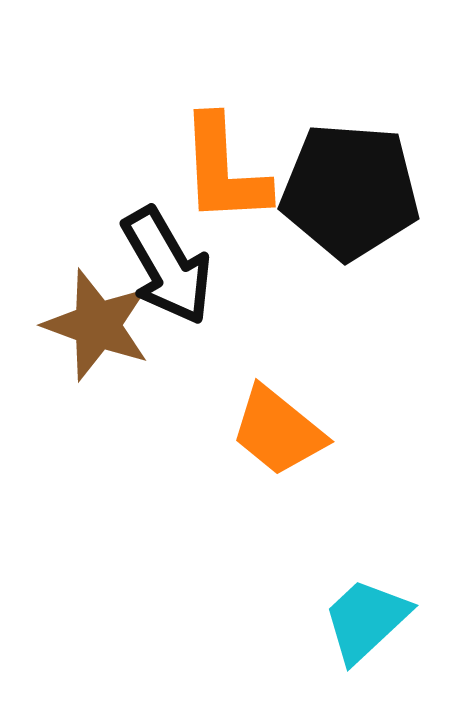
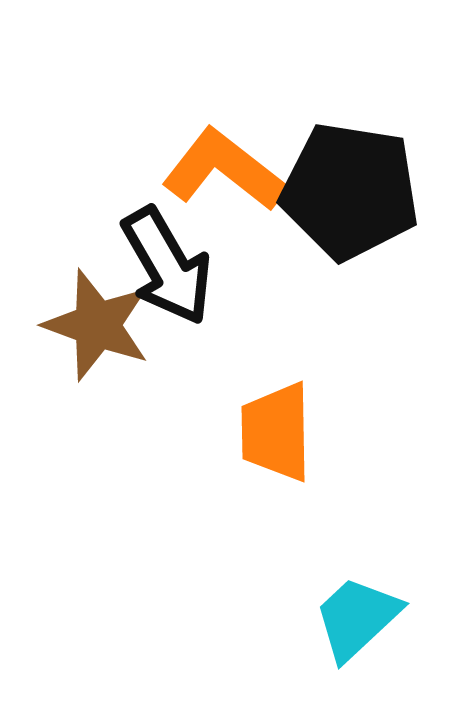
orange L-shape: rotated 131 degrees clockwise
black pentagon: rotated 5 degrees clockwise
orange trapezoid: moved 2 px left, 1 px down; rotated 50 degrees clockwise
cyan trapezoid: moved 9 px left, 2 px up
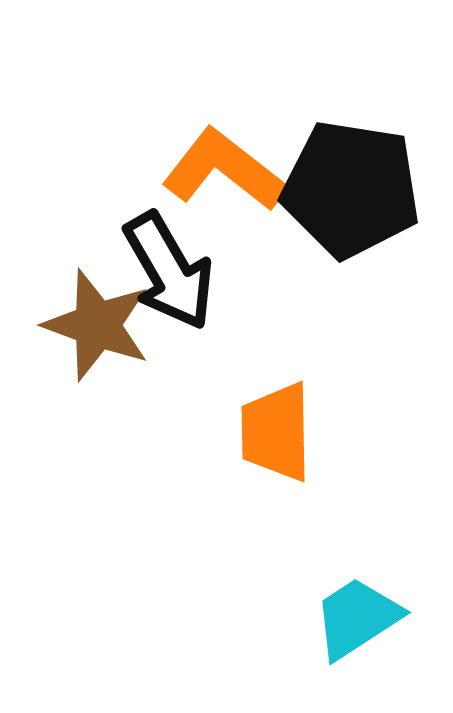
black pentagon: moved 1 px right, 2 px up
black arrow: moved 2 px right, 5 px down
cyan trapezoid: rotated 10 degrees clockwise
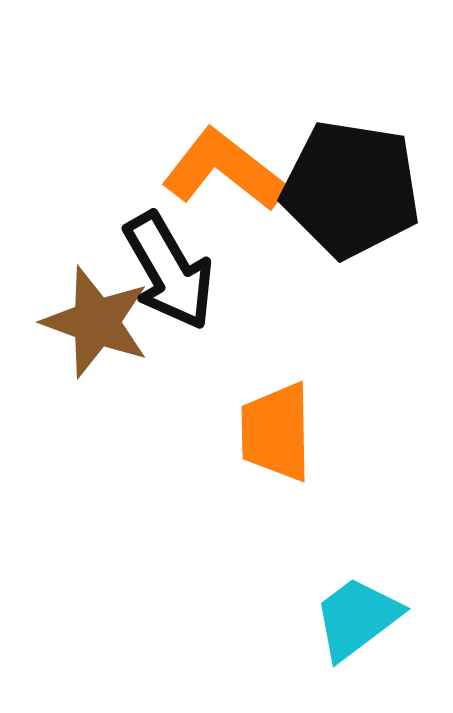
brown star: moved 1 px left, 3 px up
cyan trapezoid: rotated 4 degrees counterclockwise
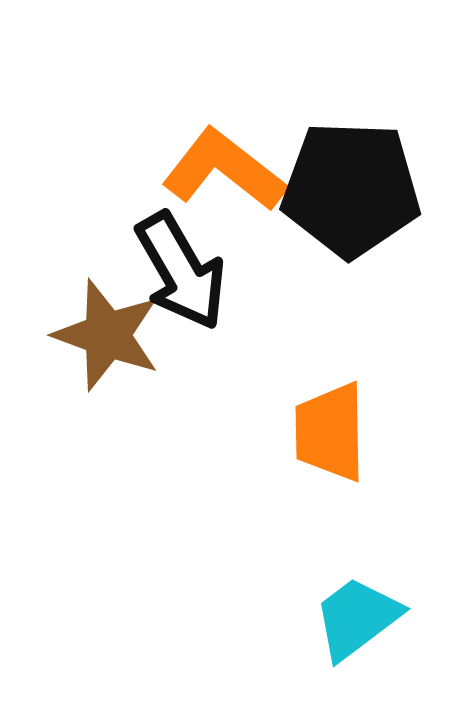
black pentagon: rotated 7 degrees counterclockwise
black arrow: moved 12 px right
brown star: moved 11 px right, 13 px down
orange trapezoid: moved 54 px right
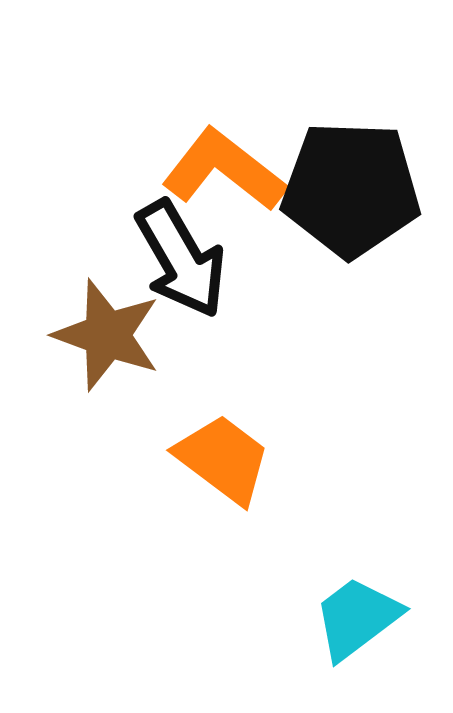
black arrow: moved 12 px up
orange trapezoid: moved 107 px left, 27 px down; rotated 128 degrees clockwise
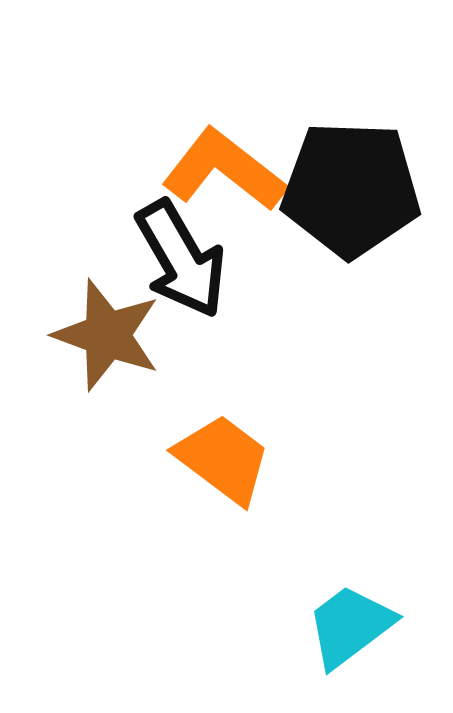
cyan trapezoid: moved 7 px left, 8 px down
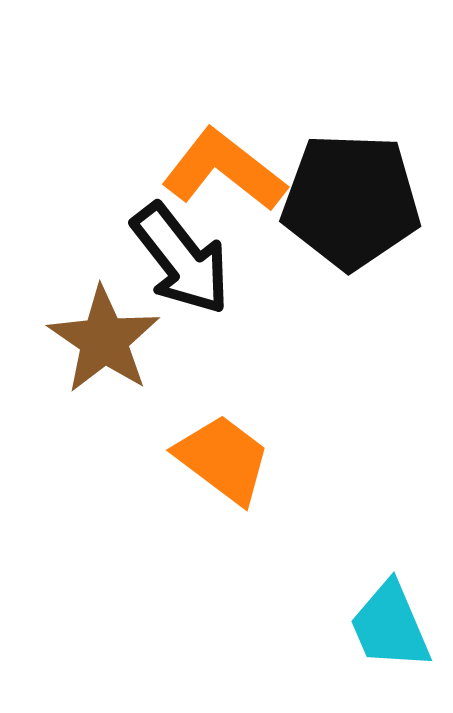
black pentagon: moved 12 px down
black arrow: rotated 8 degrees counterclockwise
brown star: moved 3 px left, 5 px down; rotated 14 degrees clockwise
cyan trapezoid: moved 40 px right; rotated 76 degrees counterclockwise
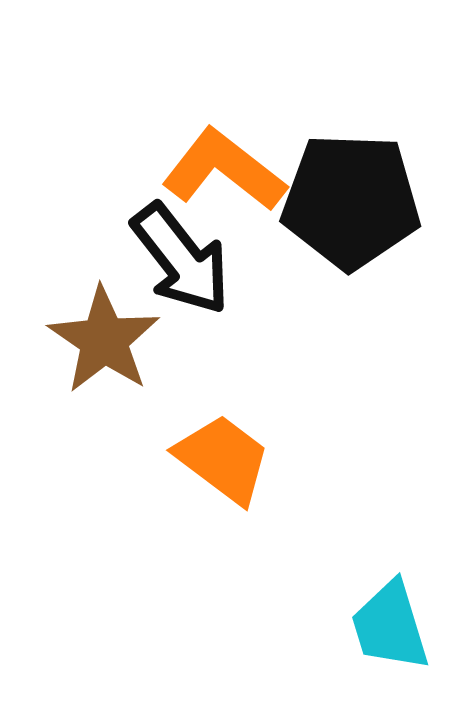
cyan trapezoid: rotated 6 degrees clockwise
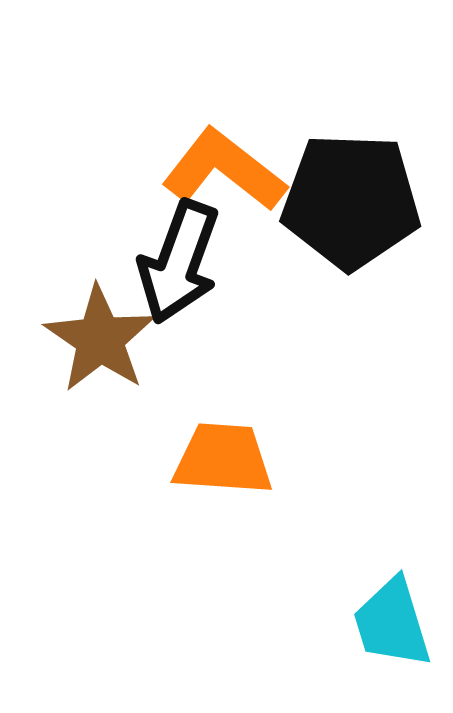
black arrow: moved 2 px left, 3 px down; rotated 58 degrees clockwise
brown star: moved 4 px left, 1 px up
orange trapezoid: rotated 33 degrees counterclockwise
cyan trapezoid: moved 2 px right, 3 px up
